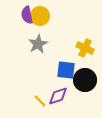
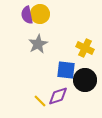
yellow circle: moved 2 px up
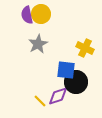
yellow circle: moved 1 px right
black circle: moved 9 px left, 2 px down
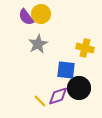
purple semicircle: moved 1 px left, 2 px down; rotated 24 degrees counterclockwise
yellow cross: rotated 12 degrees counterclockwise
black circle: moved 3 px right, 6 px down
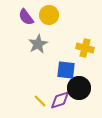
yellow circle: moved 8 px right, 1 px down
purple diamond: moved 2 px right, 4 px down
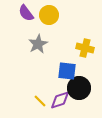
purple semicircle: moved 4 px up
blue square: moved 1 px right, 1 px down
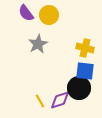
blue square: moved 18 px right
yellow line: rotated 16 degrees clockwise
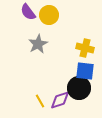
purple semicircle: moved 2 px right, 1 px up
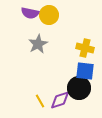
purple semicircle: moved 2 px right, 1 px down; rotated 42 degrees counterclockwise
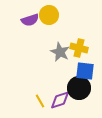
purple semicircle: moved 7 px down; rotated 30 degrees counterclockwise
gray star: moved 22 px right, 8 px down; rotated 18 degrees counterclockwise
yellow cross: moved 6 px left
